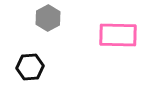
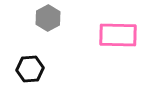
black hexagon: moved 2 px down
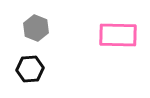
gray hexagon: moved 12 px left, 10 px down; rotated 10 degrees counterclockwise
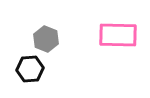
gray hexagon: moved 10 px right, 11 px down
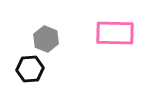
pink rectangle: moved 3 px left, 2 px up
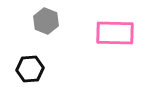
gray hexagon: moved 18 px up
